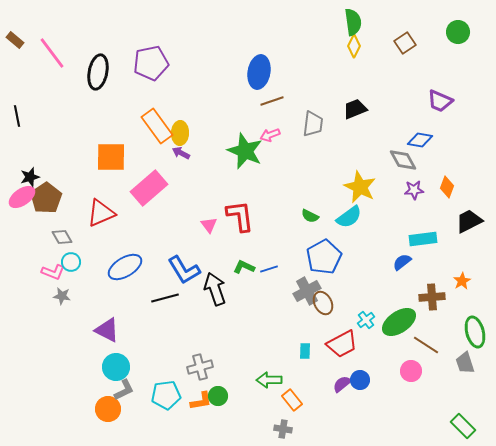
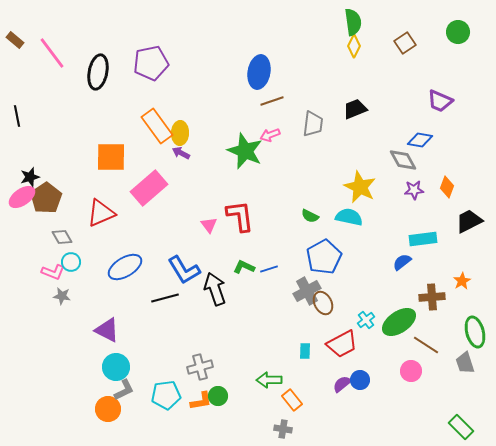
cyan semicircle at (349, 217): rotated 132 degrees counterclockwise
green rectangle at (463, 426): moved 2 px left, 1 px down
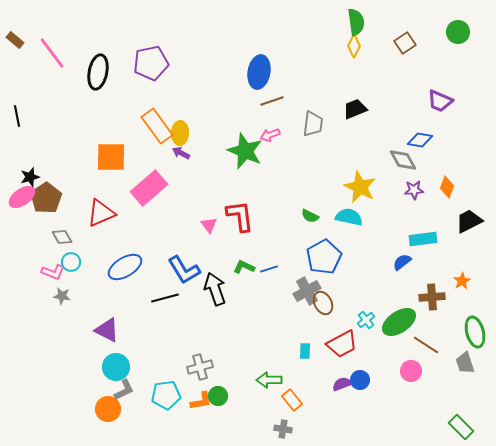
green semicircle at (353, 22): moved 3 px right
purple semicircle at (342, 384): rotated 18 degrees clockwise
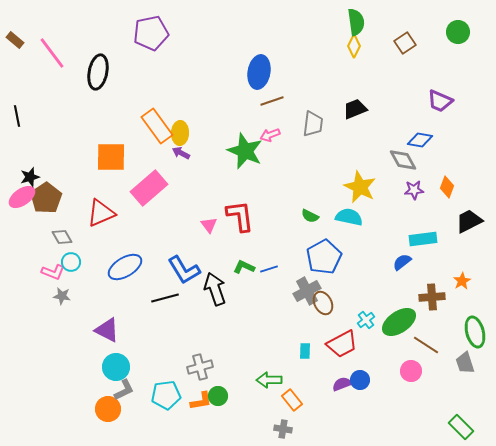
purple pentagon at (151, 63): moved 30 px up
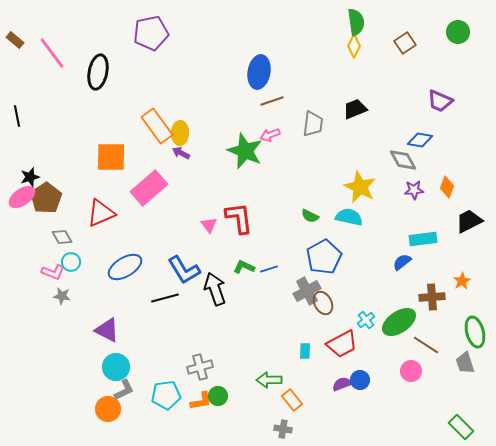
red L-shape at (240, 216): moved 1 px left, 2 px down
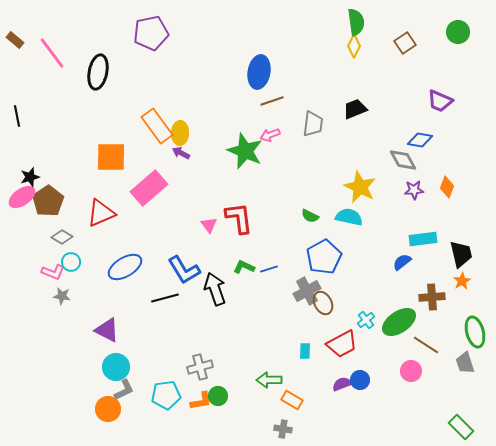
brown pentagon at (46, 198): moved 2 px right, 3 px down
black trapezoid at (469, 221): moved 8 px left, 33 px down; rotated 104 degrees clockwise
gray diamond at (62, 237): rotated 30 degrees counterclockwise
orange rectangle at (292, 400): rotated 20 degrees counterclockwise
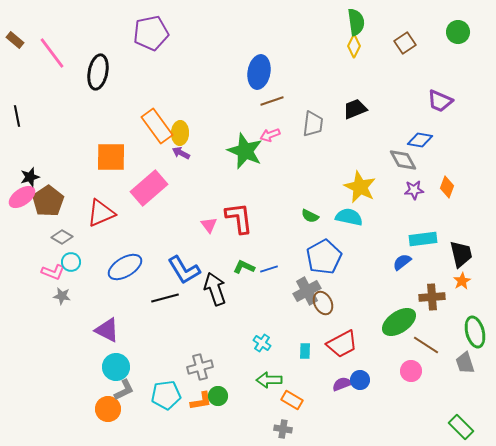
cyan cross at (366, 320): moved 104 px left, 23 px down; rotated 18 degrees counterclockwise
